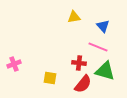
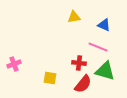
blue triangle: moved 1 px right, 1 px up; rotated 24 degrees counterclockwise
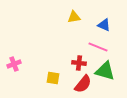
yellow square: moved 3 px right
